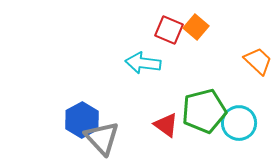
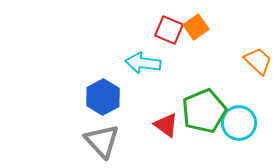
orange square: rotated 15 degrees clockwise
green pentagon: rotated 9 degrees counterclockwise
blue hexagon: moved 21 px right, 23 px up
gray triangle: moved 3 px down
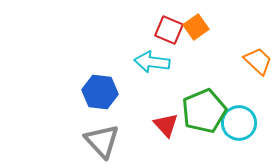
cyan arrow: moved 9 px right, 1 px up
blue hexagon: moved 3 px left, 5 px up; rotated 24 degrees counterclockwise
red triangle: rotated 12 degrees clockwise
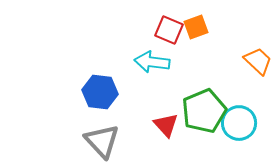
orange square: rotated 15 degrees clockwise
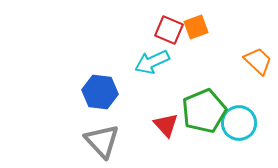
cyan arrow: rotated 32 degrees counterclockwise
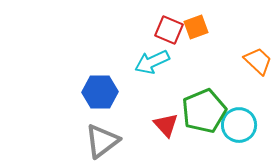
blue hexagon: rotated 8 degrees counterclockwise
cyan circle: moved 2 px down
gray triangle: rotated 36 degrees clockwise
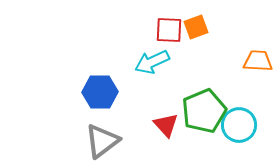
red square: rotated 20 degrees counterclockwise
orange trapezoid: rotated 40 degrees counterclockwise
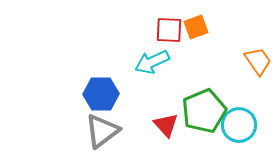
orange trapezoid: rotated 52 degrees clockwise
blue hexagon: moved 1 px right, 2 px down
gray triangle: moved 10 px up
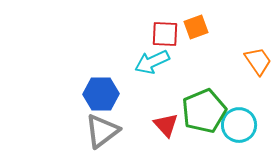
red square: moved 4 px left, 4 px down
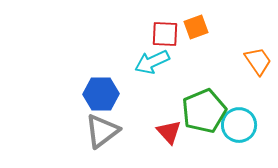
red triangle: moved 3 px right, 7 px down
